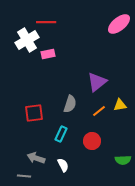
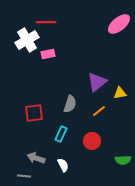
yellow triangle: moved 12 px up
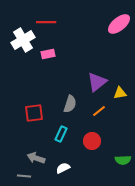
white cross: moved 4 px left
white semicircle: moved 3 px down; rotated 88 degrees counterclockwise
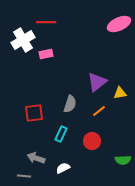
pink ellipse: rotated 15 degrees clockwise
pink rectangle: moved 2 px left
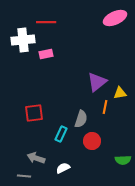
pink ellipse: moved 4 px left, 6 px up
white cross: rotated 25 degrees clockwise
gray semicircle: moved 11 px right, 15 px down
orange line: moved 6 px right, 4 px up; rotated 40 degrees counterclockwise
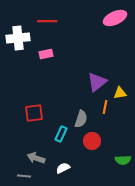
red line: moved 1 px right, 1 px up
white cross: moved 5 px left, 2 px up
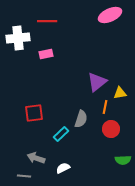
pink ellipse: moved 5 px left, 3 px up
cyan rectangle: rotated 21 degrees clockwise
red circle: moved 19 px right, 12 px up
